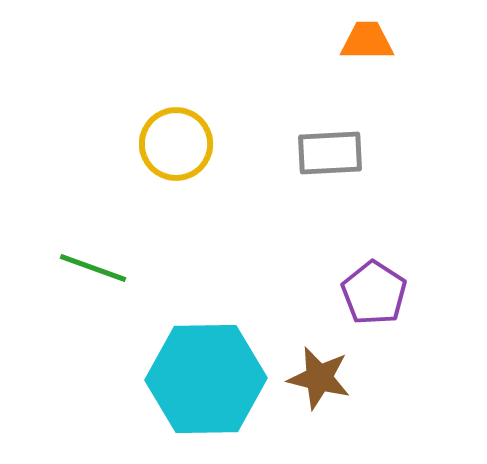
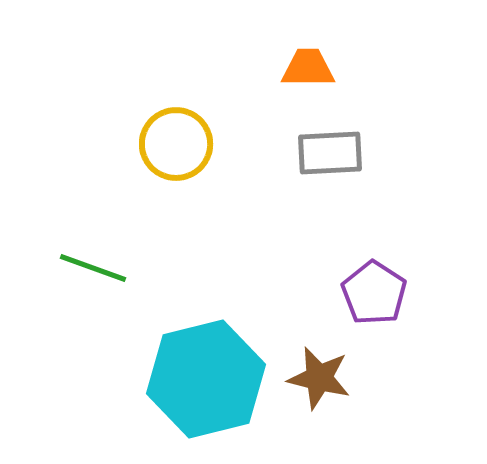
orange trapezoid: moved 59 px left, 27 px down
cyan hexagon: rotated 13 degrees counterclockwise
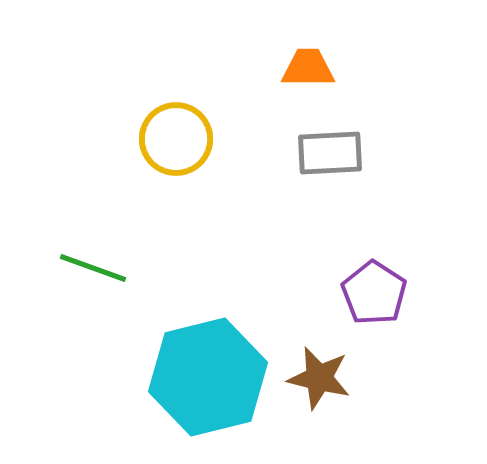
yellow circle: moved 5 px up
cyan hexagon: moved 2 px right, 2 px up
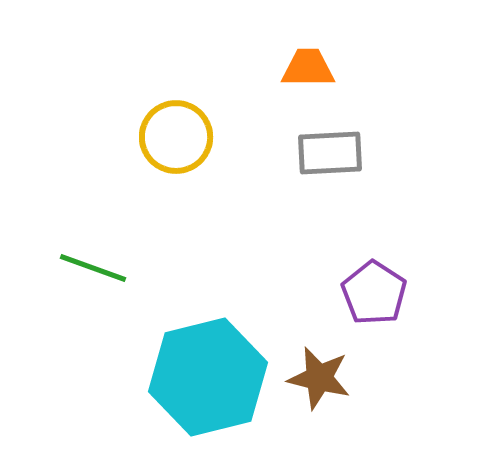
yellow circle: moved 2 px up
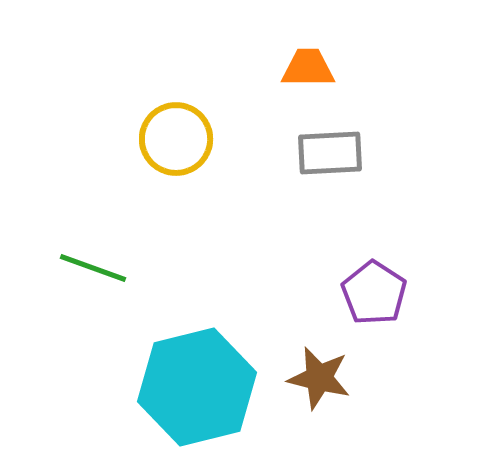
yellow circle: moved 2 px down
cyan hexagon: moved 11 px left, 10 px down
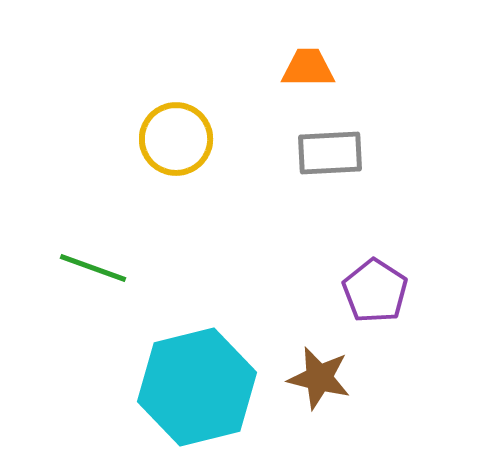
purple pentagon: moved 1 px right, 2 px up
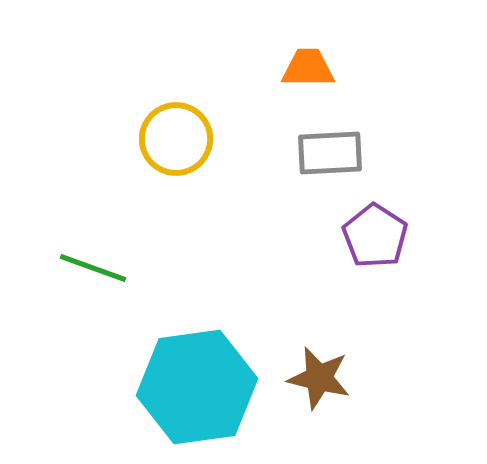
purple pentagon: moved 55 px up
cyan hexagon: rotated 6 degrees clockwise
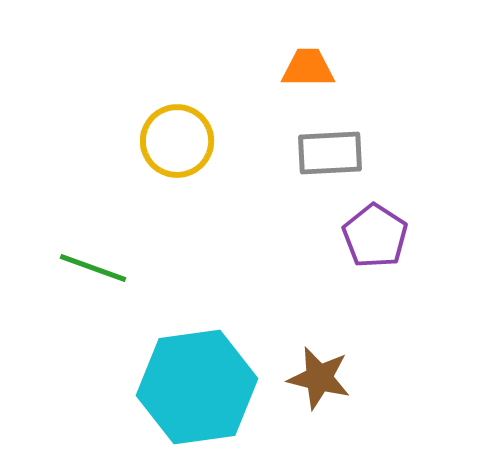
yellow circle: moved 1 px right, 2 px down
